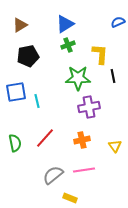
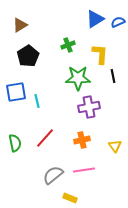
blue triangle: moved 30 px right, 5 px up
black pentagon: rotated 20 degrees counterclockwise
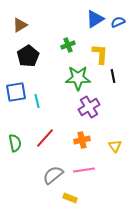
purple cross: rotated 20 degrees counterclockwise
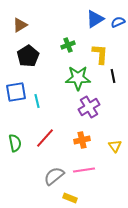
gray semicircle: moved 1 px right, 1 px down
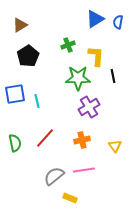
blue semicircle: rotated 56 degrees counterclockwise
yellow L-shape: moved 4 px left, 2 px down
blue square: moved 1 px left, 2 px down
